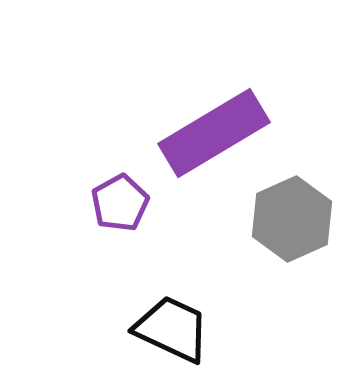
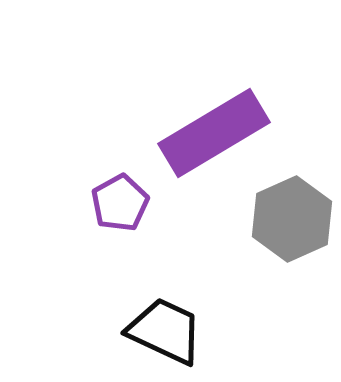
black trapezoid: moved 7 px left, 2 px down
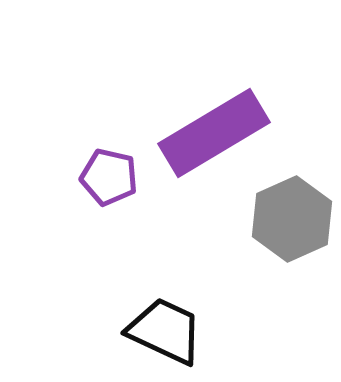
purple pentagon: moved 11 px left, 26 px up; rotated 30 degrees counterclockwise
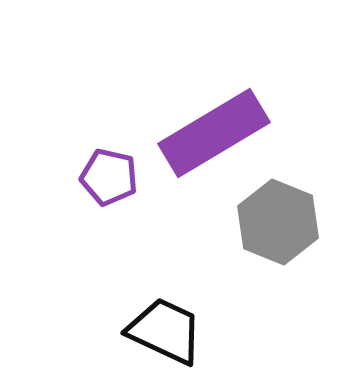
gray hexagon: moved 14 px left, 3 px down; rotated 14 degrees counterclockwise
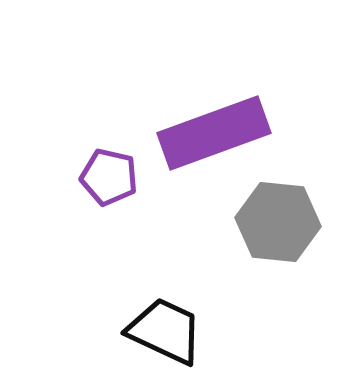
purple rectangle: rotated 11 degrees clockwise
gray hexagon: rotated 16 degrees counterclockwise
